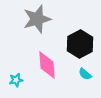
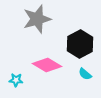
pink diamond: rotated 56 degrees counterclockwise
cyan star: rotated 16 degrees clockwise
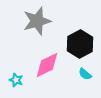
gray star: moved 2 px down
pink diamond: rotated 56 degrees counterclockwise
cyan star: rotated 16 degrees clockwise
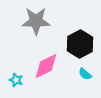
gray star: moved 1 px left; rotated 16 degrees clockwise
pink diamond: moved 1 px left, 1 px down
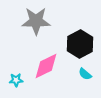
cyan star: rotated 24 degrees counterclockwise
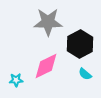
gray star: moved 12 px right, 1 px down
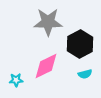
cyan semicircle: rotated 56 degrees counterclockwise
